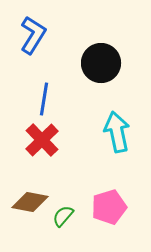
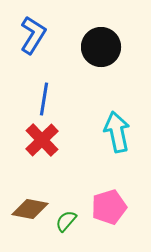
black circle: moved 16 px up
brown diamond: moved 7 px down
green semicircle: moved 3 px right, 5 px down
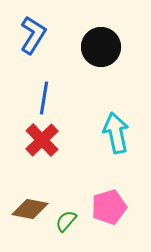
blue line: moved 1 px up
cyan arrow: moved 1 px left, 1 px down
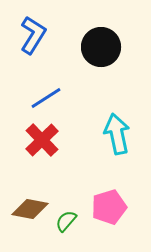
blue line: moved 2 px right; rotated 48 degrees clockwise
cyan arrow: moved 1 px right, 1 px down
